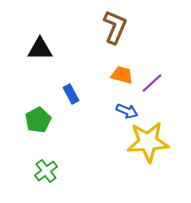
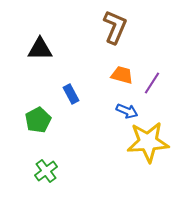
purple line: rotated 15 degrees counterclockwise
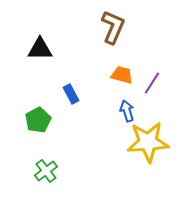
brown L-shape: moved 2 px left
blue arrow: rotated 130 degrees counterclockwise
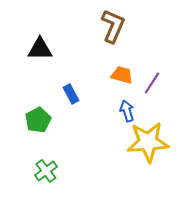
brown L-shape: moved 1 px up
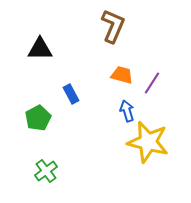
green pentagon: moved 2 px up
yellow star: rotated 18 degrees clockwise
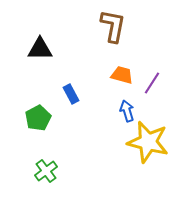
brown L-shape: rotated 12 degrees counterclockwise
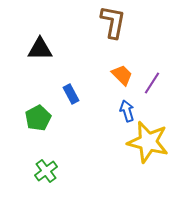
brown L-shape: moved 4 px up
orange trapezoid: rotated 30 degrees clockwise
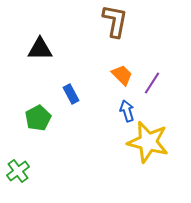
brown L-shape: moved 2 px right, 1 px up
green cross: moved 28 px left
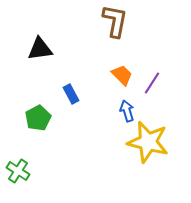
black triangle: rotated 8 degrees counterclockwise
green cross: rotated 20 degrees counterclockwise
